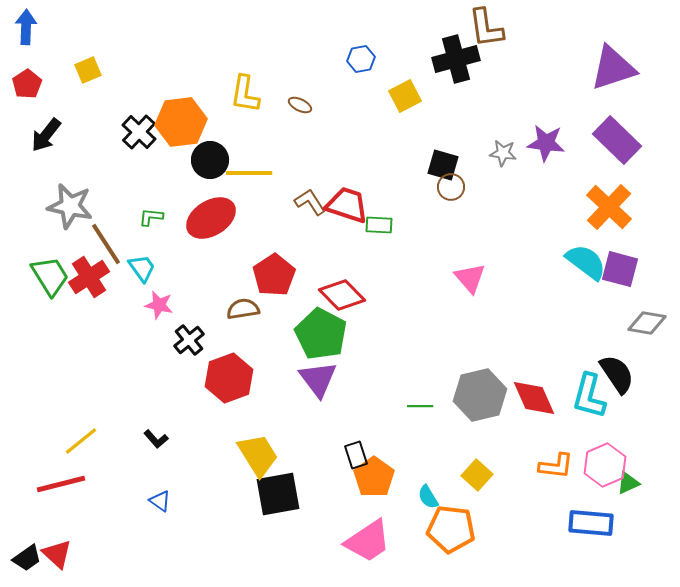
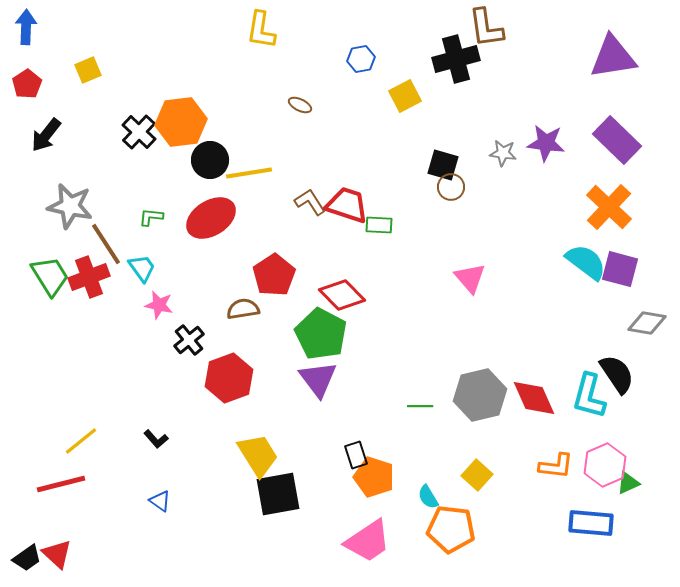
purple triangle at (613, 68): moved 11 px up; rotated 9 degrees clockwise
yellow L-shape at (245, 94): moved 16 px right, 64 px up
yellow line at (249, 173): rotated 9 degrees counterclockwise
red cross at (89, 277): rotated 12 degrees clockwise
orange pentagon at (374, 477): rotated 18 degrees counterclockwise
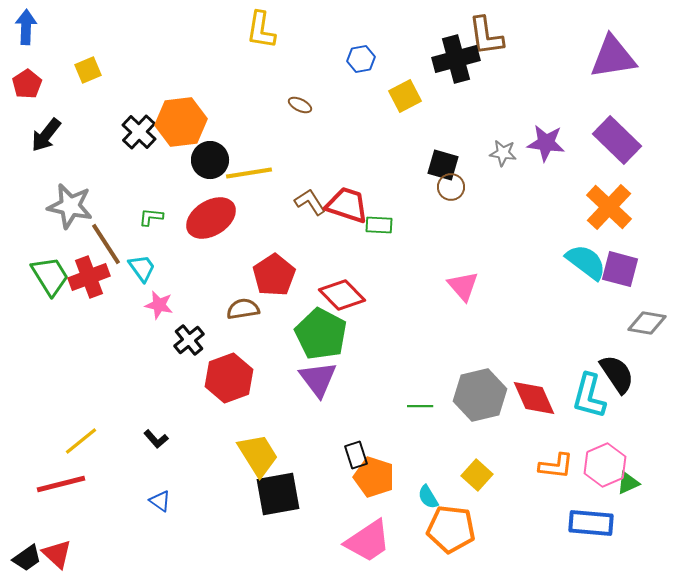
brown L-shape at (486, 28): moved 8 px down
pink triangle at (470, 278): moved 7 px left, 8 px down
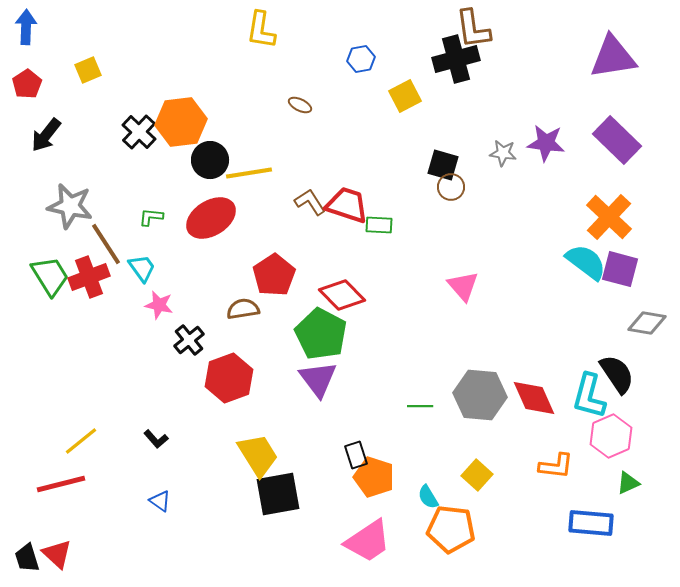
brown L-shape at (486, 36): moved 13 px left, 7 px up
orange cross at (609, 207): moved 10 px down
gray hexagon at (480, 395): rotated 18 degrees clockwise
pink hexagon at (605, 465): moved 6 px right, 29 px up
black trapezoid at (27, 558): rotated 108 degrees clockwise
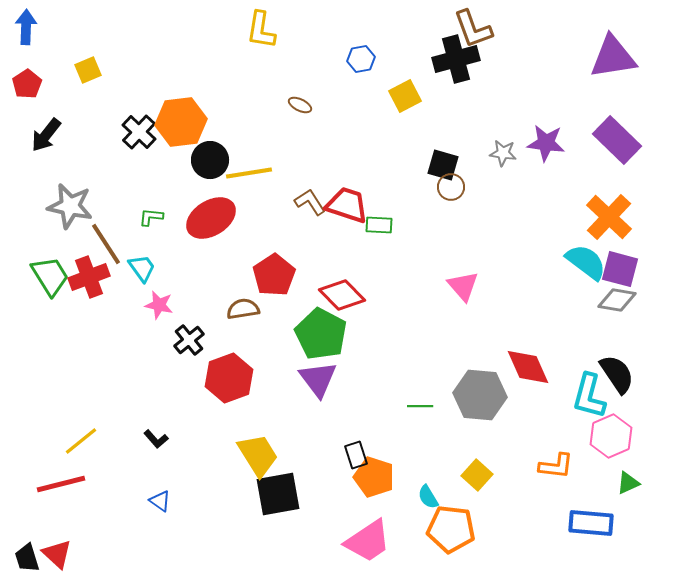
brown L-shape at (473, 29): rotated 12 degrees counterclockwise
gray diamond at (647, 323): moved 30 px left, 23 px up
red diamond at (534, 398): moved 6 px left, 31 px up
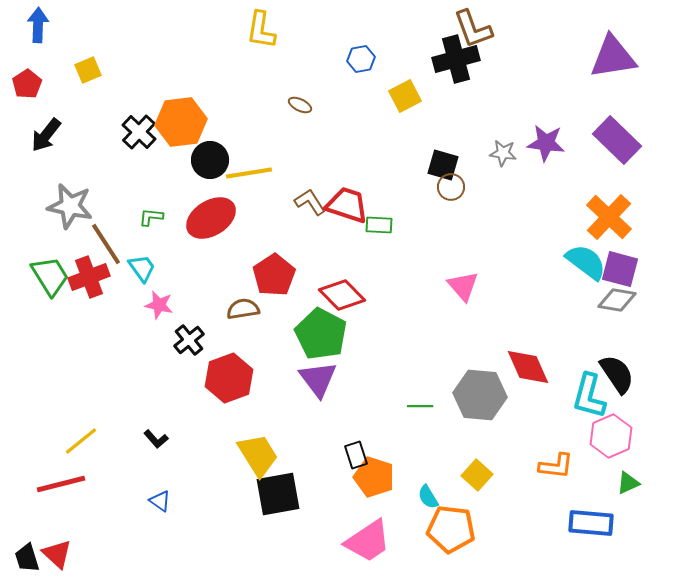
blue arrow at (26, 27): moved 12 px right, 2 px up
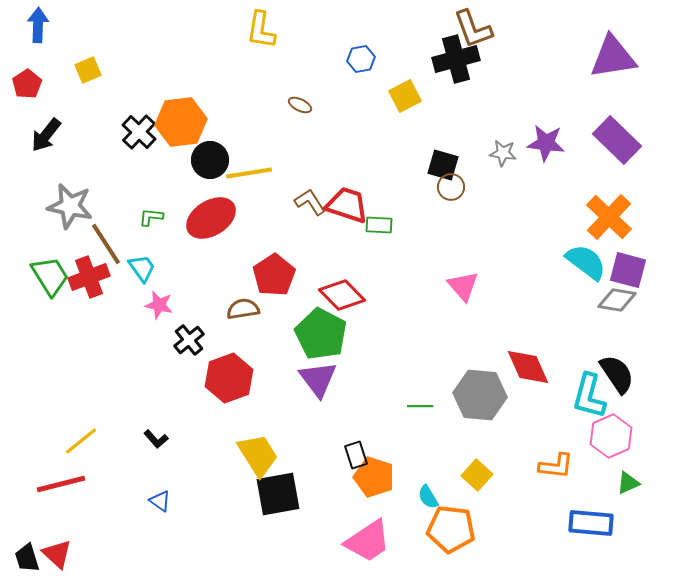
purple square at (620, 269): moved 8 px right, 1 px down
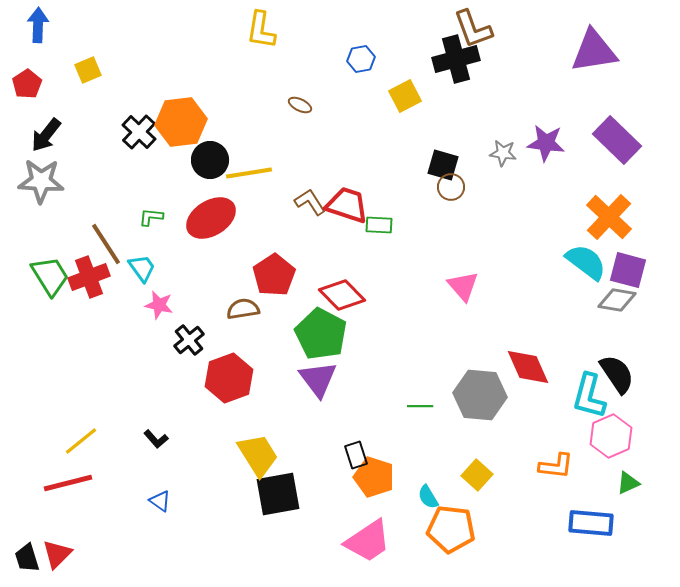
purple triangle at (613, 57): moved 19 px left, 6 px up
gray star at (70, 206): moved 29 px left, 25 px up; rotated 9 degrees counterclockwise
red line at (61, 484): moved 7 px right, 1 px up
red triangle at (57, 554): rotated 32 degrees clockwise
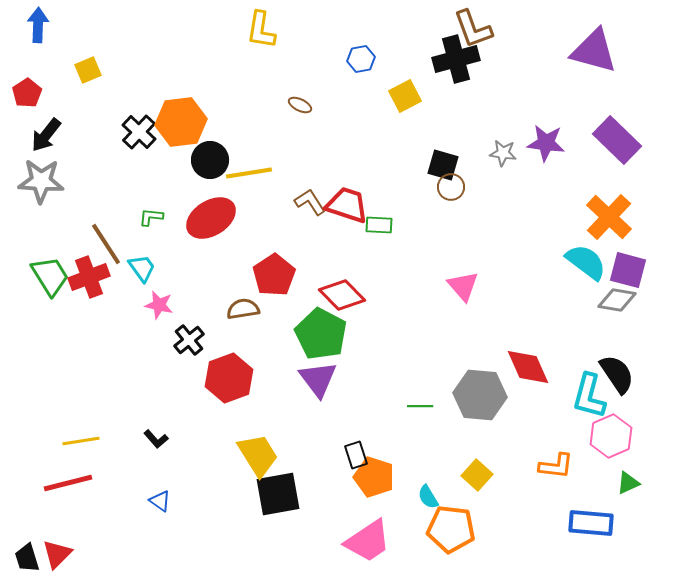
purple triangle at (594, 51): rotated 24 degrees clockwise
red pentagon at (27, 84): moved 9 px down
yellow line at (81, 441): rotated 30 degrees clockwise
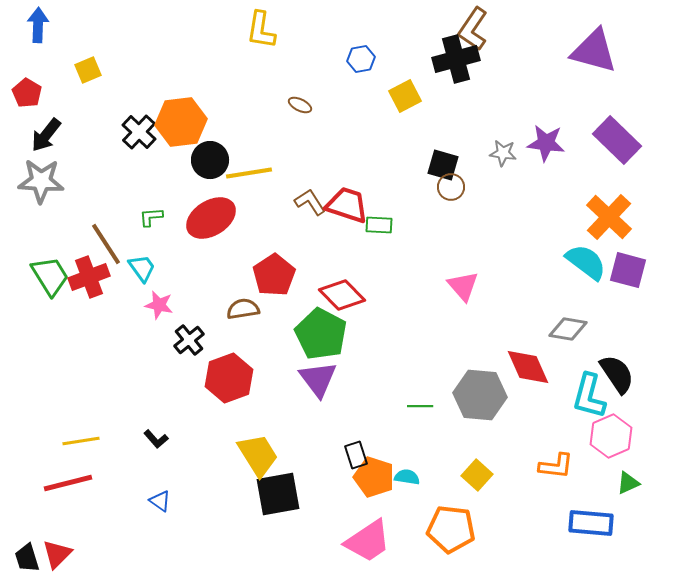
brown L-shape at (473, 29): rotated 54 degrees clockwise
red pentagon at (27, 93): rotated 8 degrees counterclockwise
green L-shape at (151, 217): rotated 10 degrees counterclockwise
gray diamond at (617, 300): moved 49 px left, 29 px down
cyan semicircle at (428, 497): moved 21 px left, 20 px up; rotated 130 degrees clockwise
